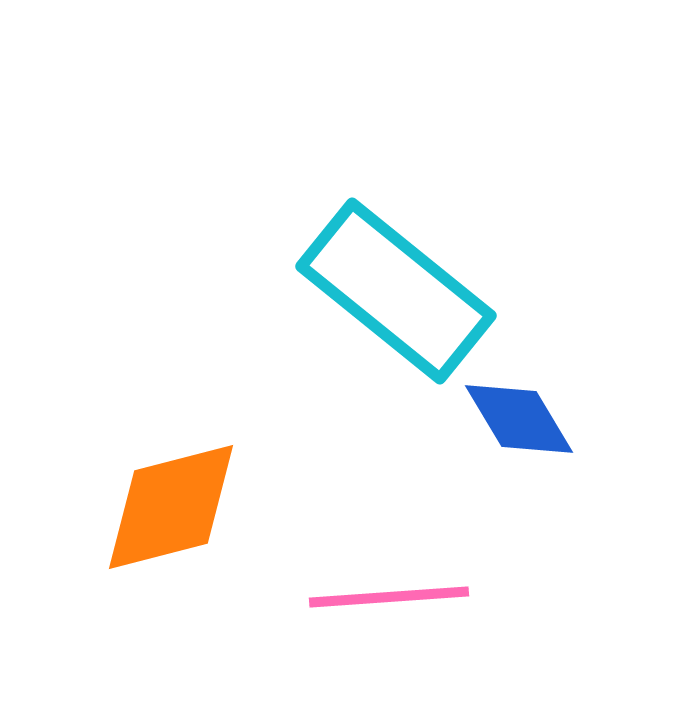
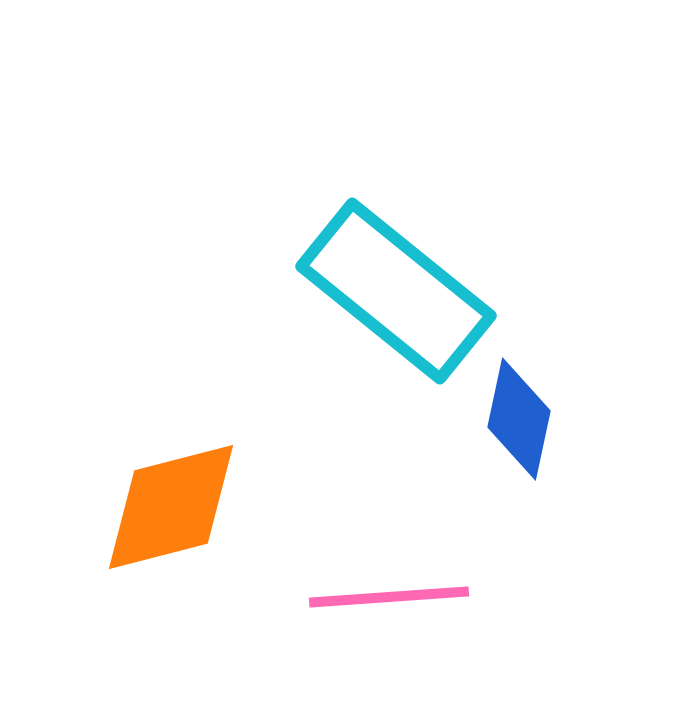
blue diamond: rotated 43 degrees clockwise
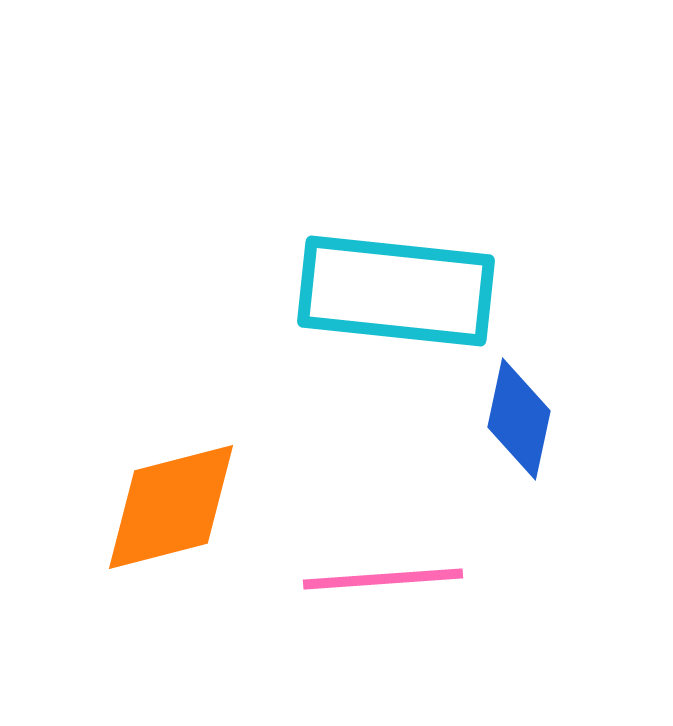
cyan rectangle: rotated 33 degrees counterclockwise
pink line: moved 6 px left, 18 px up
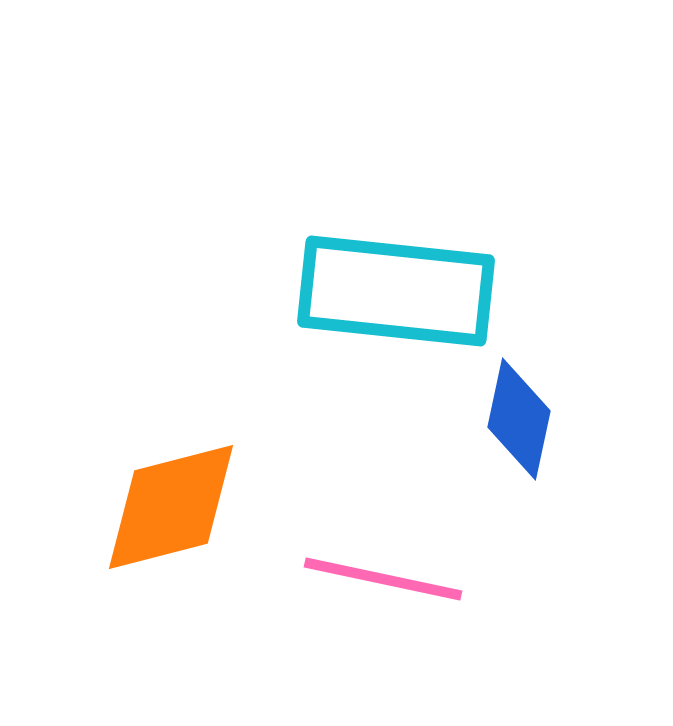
pink line: rotated 16 degrees clockwise
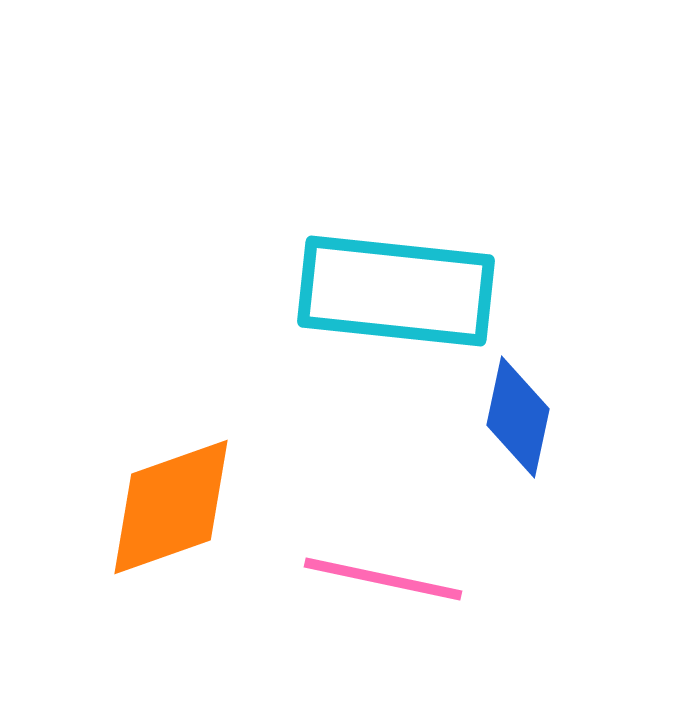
blue diamond: moved 1 px left, 2 px up
orange diamond: rotated 5 degrees counterclockwise
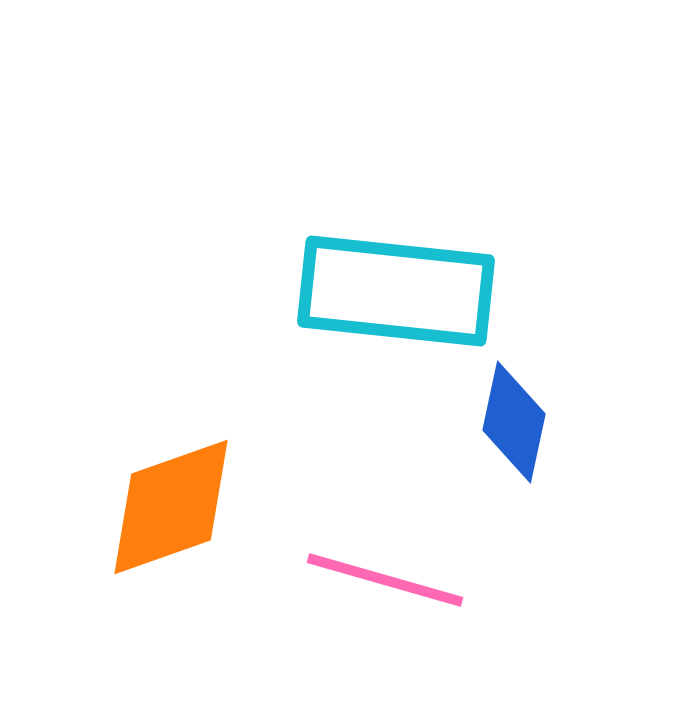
blue diamond: moved 4 px left, 5 px down
pink line: moved 2 px right, 1 px down; rotated 4 degrees clockwise
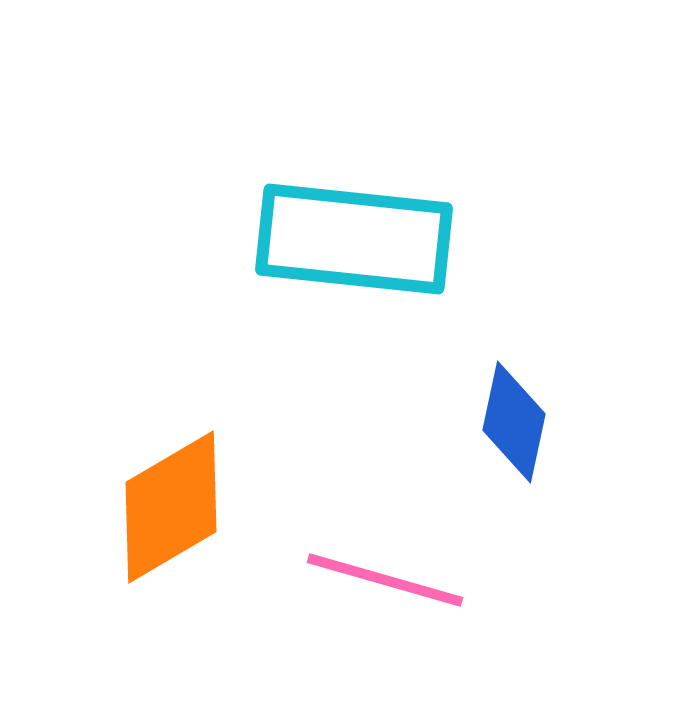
cyan rectangle: moved 42 px left, 52 px up
orange diamond: rotated 11 degrees counterclockwise
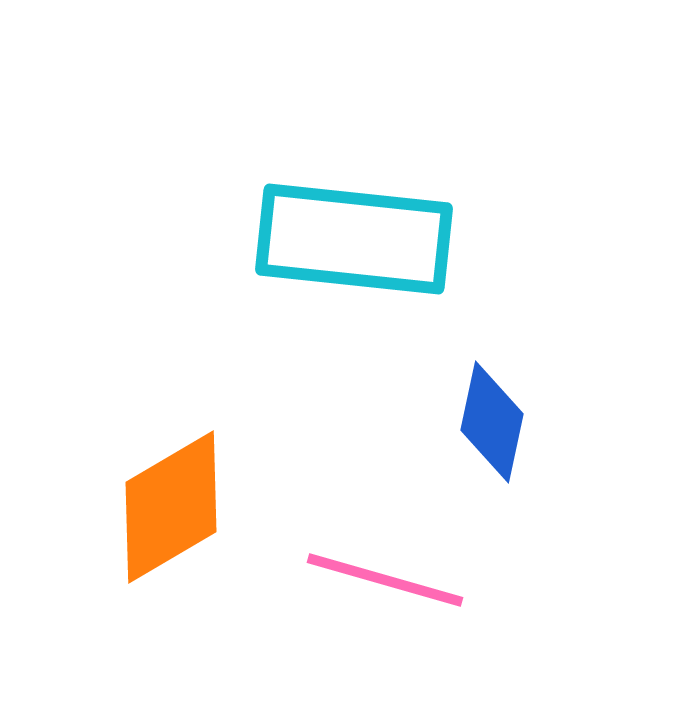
blue diamond: moved 22 px left
